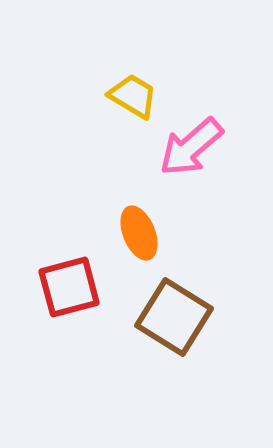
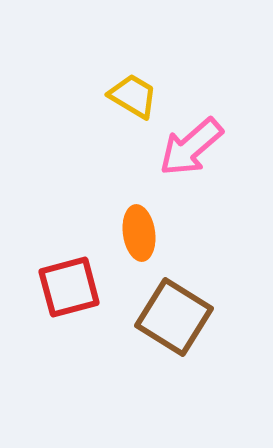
orange ellipse: rotated 14 degrees clockwise
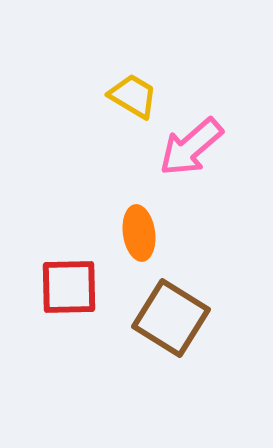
red square: rotated 14 degrees clockwise
brown square: moved 3 px left, 1 px down
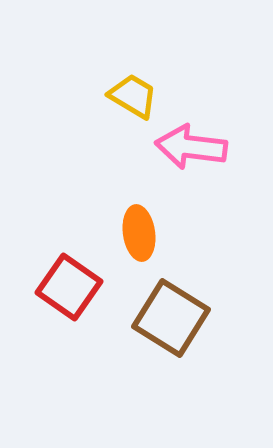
pink arrow: rotated 48 degrees clockwise
red square: rotated 36 degrees clockwise
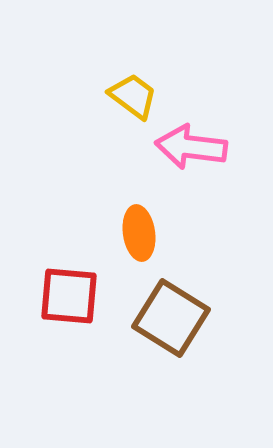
yellow trapezoid: rotated 6 degrees clockwise
red square: moved 9 px down; rotated 30 degrees counterclockwise
